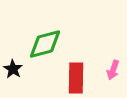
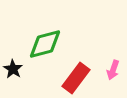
red rectangle: rotated 36 degrees clockwise
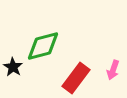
green diamond: moved 2 px left, 2 px down
black star: moved 2 px up
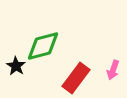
black star: moved 3 px right, 1 px up
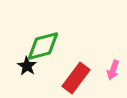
black star: moved 11 px right
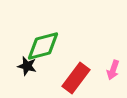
black star: rotated 18 degrees counterclockwise
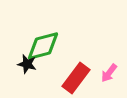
black star: moved 2 px up
pink arrow: moved 4 px left, 3 px down; rotated 18 degrees clockwise
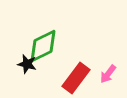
green diamond: rotated 12 degrees counterclockwise
pink arrow: moved 1 px left, 1 px down
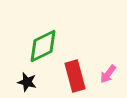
black star: moved 18 px down
red rectangle: moved 1 px left, 2 px up; rotated 52 degrees counterclockwise
